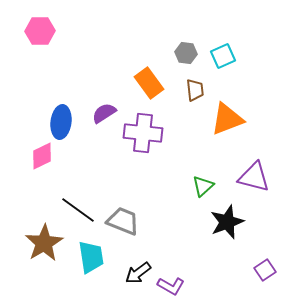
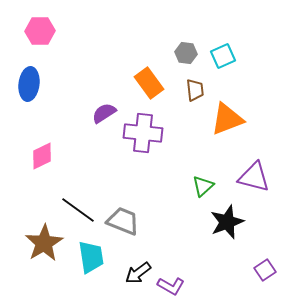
blue ellipse: moved 32 px left, 38 px up
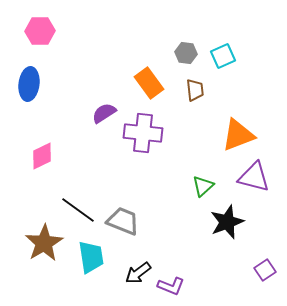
orange triangle: moved 11 px right, 16 px down
purple L-shape: rotated 8 degrees counterclockwise
